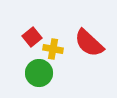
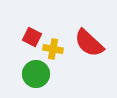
red square: rotated 24 degrees counterclockwise
green circle: moved 3 px left, 1 px down
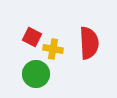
red semicircle: rotated 136 degrees counterclockwise
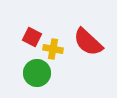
red semicircle: moved 1 px left, 1 px up; rotated 136 degrees clockwise
green circle: moved 1 px right, 1 px up
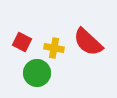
red square: moved 10 px left, 5 px down
yellow cross: moved 1 px right, 1 px up
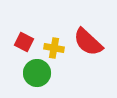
red square: moved 2 px right
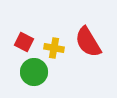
red semicircle: rotated 16 degrees clockwise
green circle: moved 3 px left, 1 px up
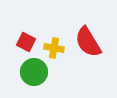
red square: moved 2 px right
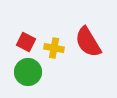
green circle: moved 6 px left
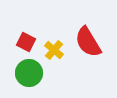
yellow cross: moved 2 px down; rotated 30 degrees clockwise
green circle: moved 1 px right, 1 px down
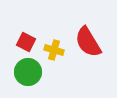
yellow cross: rotated 24 degrees counterclockwise
green circle: moved 1 px left, 1 px up
